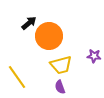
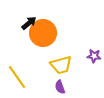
orange circle: moved 6 px left, 3 px up
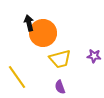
black arrow: rotated 63 degrees counterclockwise
yellow trapezoid: moved 1 px left, 6 px up
